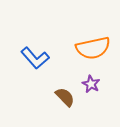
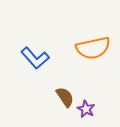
purple star: moved 5 px left, 25 px down
brown semicircle: rotated 10 degrees clockwise
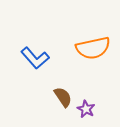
brown semicircle: moved 2 px left
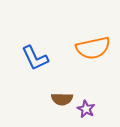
blue L-shape: rotated 16 degrees clockwise
brown semicircle: moved 1 px left, 2 px down; rotated 125 degrees clockwise
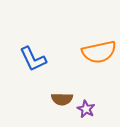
orange semicircle: moved 6 px right, 4 px down
blue L-shape: moved 2 px left, 1 px down
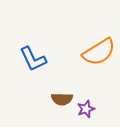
orange semicircle: rotated 20 degrees counterclockwise
purple star: rotated 24 degrees clockwise
